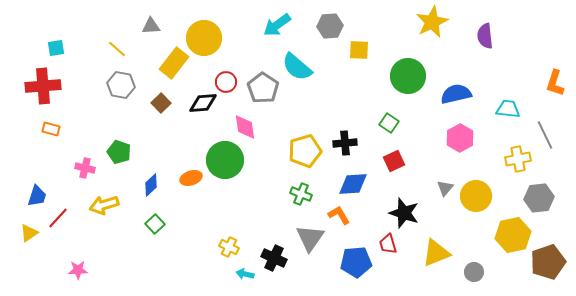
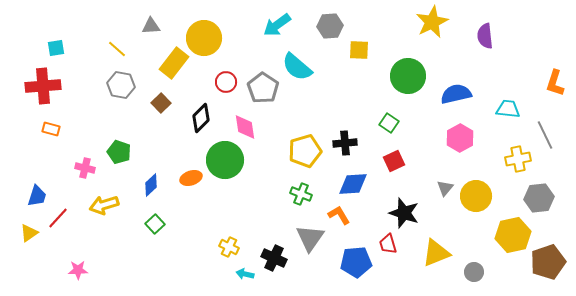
black diamond at (203, 103): moved 2 px left, 15 px down; rotated 40 degrees counterclockwise
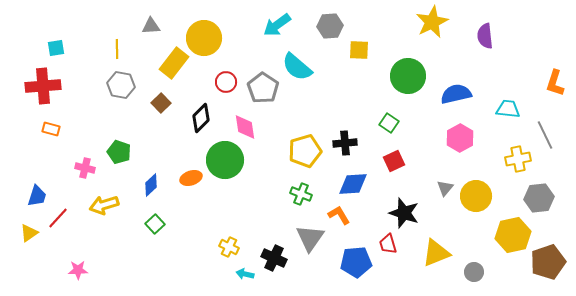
yellow line at (117, 49): rotated 48 degrees clockwise
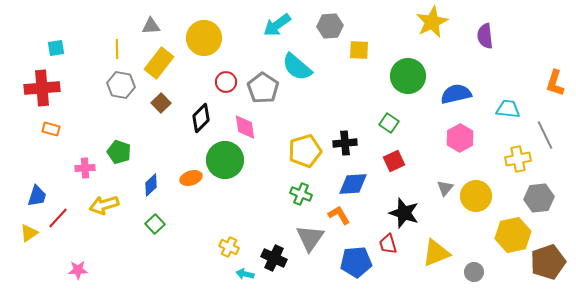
yellow rectangle at (174, 63): moved 15 px left
red cross at (43, 86): moved 1 px left, 2 px down
pink cross at (85, 168): rotated 18 degrees counterclockwise
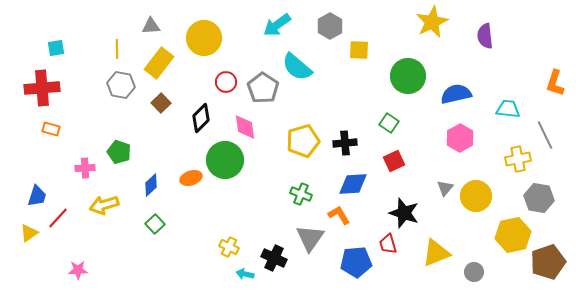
gray hexagon at (330, 26): rotated 25 degrees counterclockwise
yellow pentagon at (305, 151): moved 2 px left, 10 px up
gray hexagon at (539, 198): rotated 16 degrees clockwise
